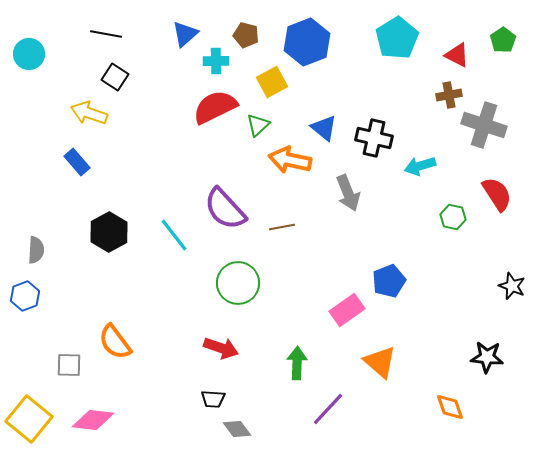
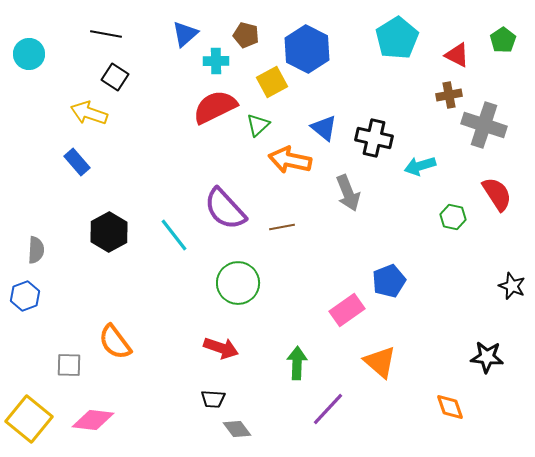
blue hexagon at (307, 42): moved 7 px down; rotated 12 degrees counterclockwise
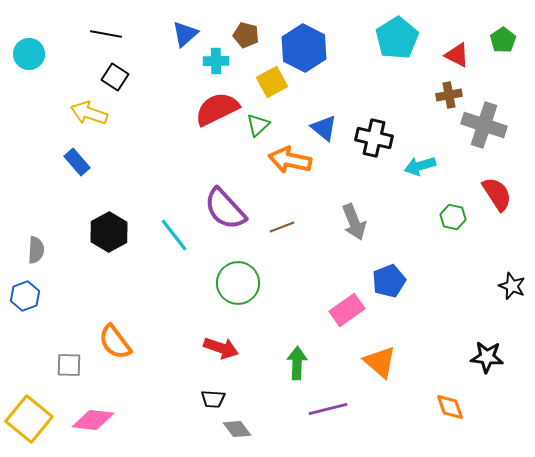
blue hexagon at (307, 49): moved 3 px left, 1 px up
red semicircle at (215, 107): moved 2 px right, 2 px down
gray arrow at (348, 193): moved 6 px right, 29 px down
brown line at (282, 227): rotated 10 degrees counterclockwise
purple line at (328, 409): rotated 33 degrees clockwise
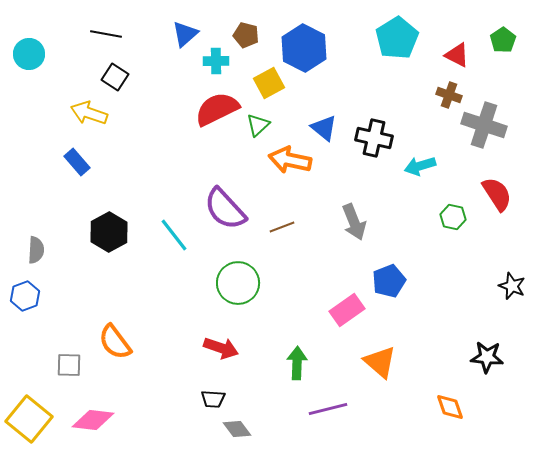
yellow square at (272, 82): moved 3 px left, 1 px down
brown cross at (449, 95): rotated 30 degrees clockwise
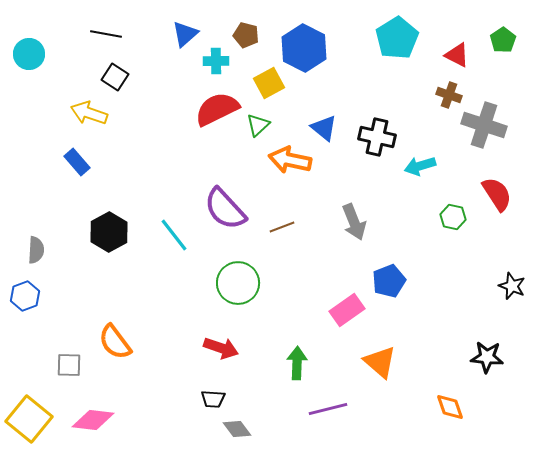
black cross at (374, 138): moved 3 px right, 1 px up
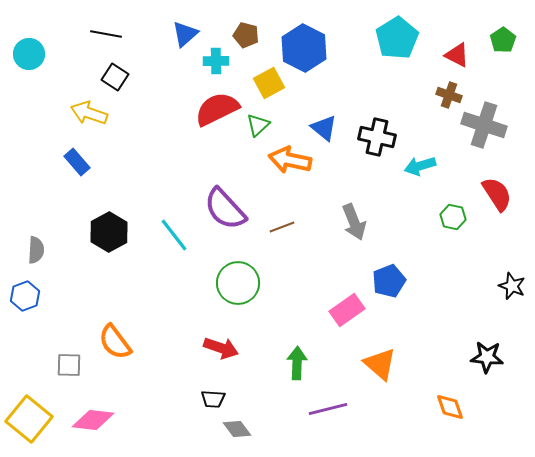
orange triangle at (380, 362): moved 2 px down
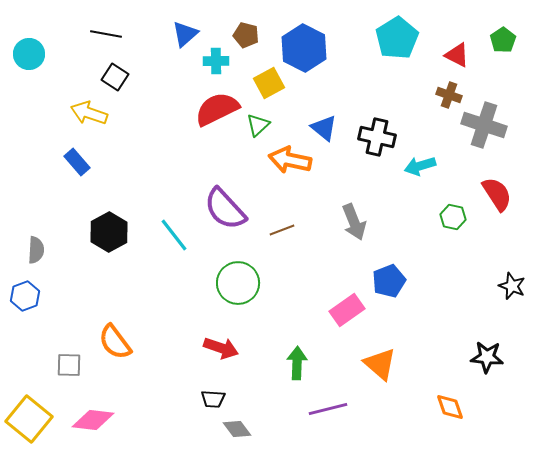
brown line at (282, 227): moved 3 px down
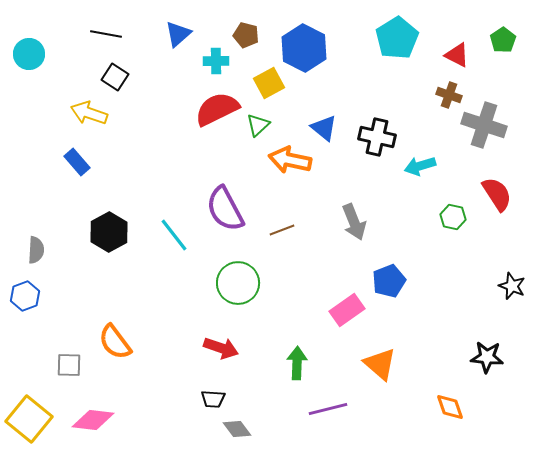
blue triangle at (185, 34): moved 7 px left
purple semicircle at (225, 209): rotated 15 degrees clockwise
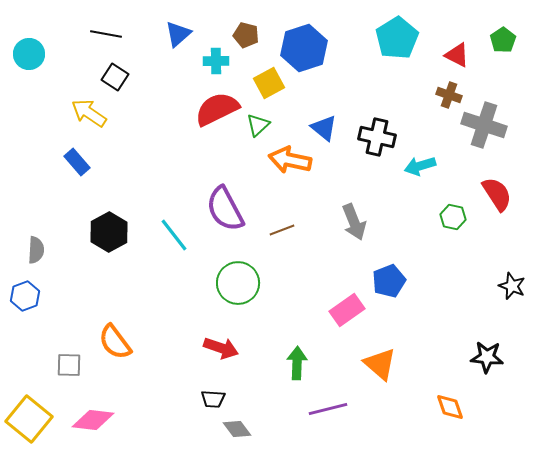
blue hexagon at (304, 48): rotated 15 degrees clockwise
yellow arrow at (89, 113): rotated 15 degrees clockwise
